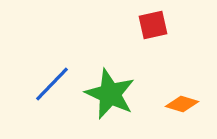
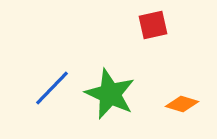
blue line: moved 4 px down
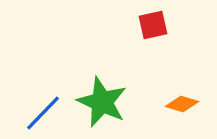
blue line: moved 9 px left, 25 px down
green star: moved 8 px left, 8 px down
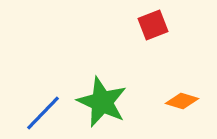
red square: rotated 8 degrees counterclockwise
orange diamond: moved 3 px up
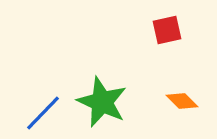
red square: moved 14 px right, 5 px down; rotated 8 degrees clockwise
orange diamond: rotated 28 degrees clockwise
